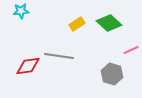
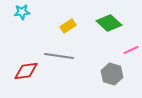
cyan star: moved 1 px right, 1 px down
yellow rectangle: moved 9 px left, 2 px down
red diamond: moved 2 px left, 5 px down
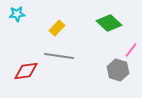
cyan star: moved 5 px left, 2 px down
yellow rectangle: moved 11 px left, 2 px down; rotated 14 degrees counterclockwise
pink line: rotated 28 degrees counterclockwise
gray hexagon: moved 6 px right, 4 px up
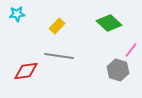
yellow rectangle: moved 2 px up
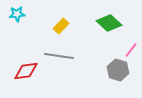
yellow rectangle: moved 4 px right
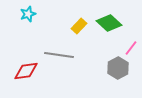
cyan star: moved 11 px right; rotated 14 degrees counterclockwise
yellow rectangle: moved 18 px right
pink line: moved 2 px up
gray line: moved 1 px up
gray hexagon: moved 2 px up; rotated 15 degrees clockwise
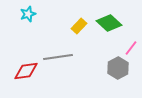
gray line: moved 1 px left, 2 px down; rotated 16 degrees counterclockwise
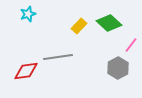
pink line: moved 3 px up
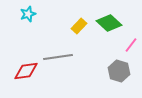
gray hexagon: moved 1 px right, 3 px down; rotated 15 degrees counterclockwise
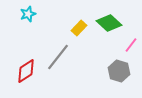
yellow rectangle: moved 2 px down
gray line: rotated 44 degrees counterclockwise
red diamond: rotated 25 degrees counterclockwise
